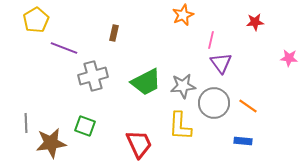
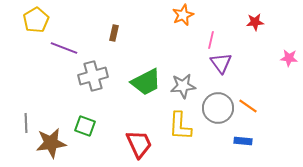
gray circle: moved 4 px right, 5 px down
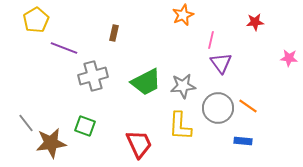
gray line: rotated 36 degrees counterclockwise
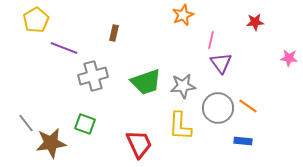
green trapezoid: rotated 8 degrees clockwise
green square: moved 2 px up
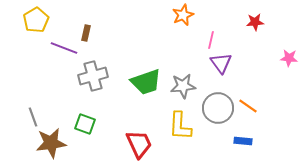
brown rectangle: moved 28 px left
gray line: moved 7 px right, 6 px up; rotated 18 degrees clockwise
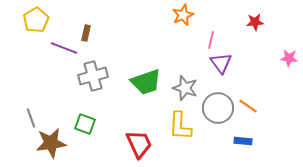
gray star: moved 2 px right, 2 px down; rotated 25 degrees clockwise
gray line: moved 2 px left, 1 px down
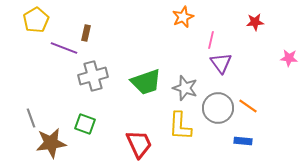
orange star: moved 2 px down
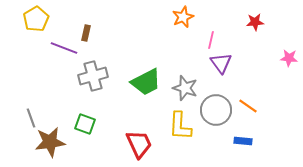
yellow pentagon: moved 1 px up
green trapezoid: rotated 8 degrees counterclockwise
gray circle: moved 2 px left, 2 px down
brown star: moved 1 px left, 1 px up
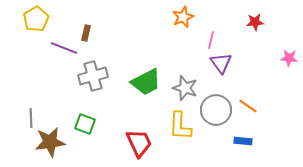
gray line: rotated 18 degrees clockwise
red trapezoid: moved 1 px up
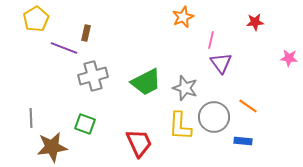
gray circle: moved 2 px left, 7 px down
brown star: moved 2 px right, 5 px down
